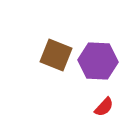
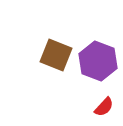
purple hexagon: rotated 18 degrees clockwise
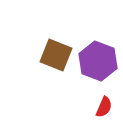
red semicircle: rotated 20 degrees counterclockwise
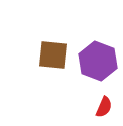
brown square: moved 3 px left; rotated 16 degrees counterclockwise
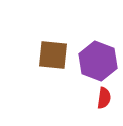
red semicircle: moved 9 px up; rotated 15 degrees counterclockwise
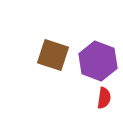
brown square: rotated 12 degrees clockwise
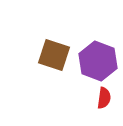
brown square: moved 1 px right
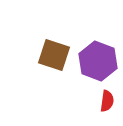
red semicircle: moved 3 px right, 3 px down
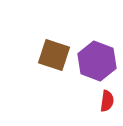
purple hexagon: moved 1 px left
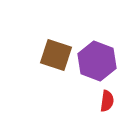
brown square: moved 2 px right
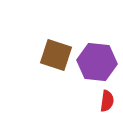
purple hexagon: moved 1 px down; rotated 15 degrees counterclockwise
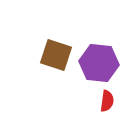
purple hexagon: moved 2 px right, 1 px down
